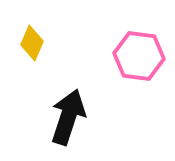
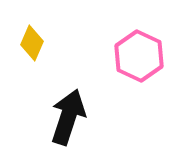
pink hexagon: rotated 18 degrees clockwise
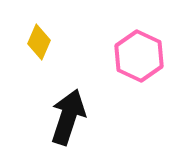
yellow diamond: moved 7 px right, 1 px up
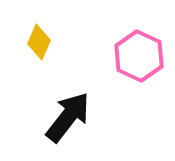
black arrow: rotated 20 degrees clockwise
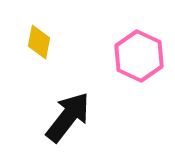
yellow diamond: rotated 12 degrees counterclockwise
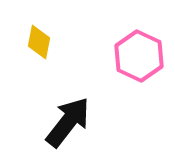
black arrow: moved 5 px down
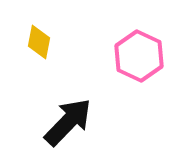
black arrow: rotated 6 degrees clockwise
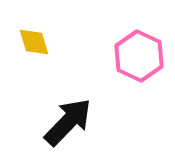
yellow diamond: moved 5 px left; rotated 28 degrees counterclockwise
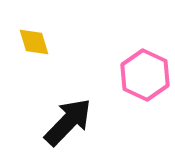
pink hexagon: moved 6 px right, 19 px down
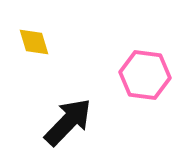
pink hexagon: rotated 18 degrees counterclockwise
